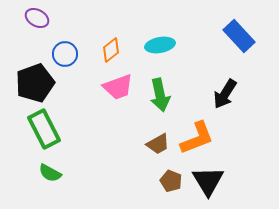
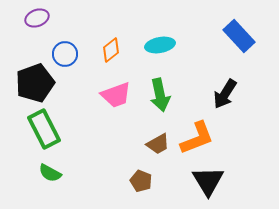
purple ellipse: rotated 50 degrees counterclockwise
pink trapezoid: moved 2 px left, 8 px down
brown pentagon: moved 30 px left
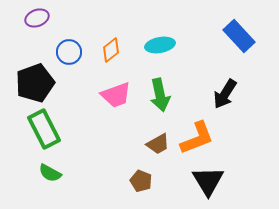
blue circle: moved 4 px right, 2 px up
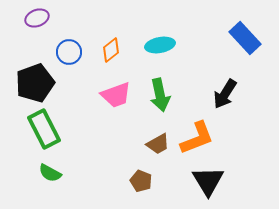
blue rectangle: moved 6 px right, 2 px down
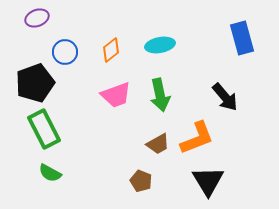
blue rectangle: moved 3 px left; rotated 28 degrees clockwise
blue circle: moved 4 px left
black arrow: moved 3 px down; rotated 72 degrees counterclockwise
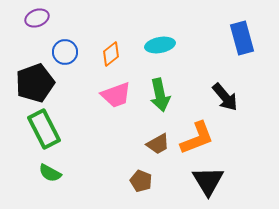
orange diamond: moved 4 px down
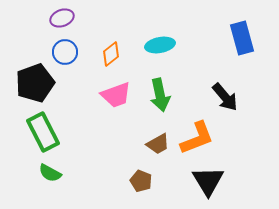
purple ellipse: moved 25 px right
green rectangle: moved 1 px left, 3 px down
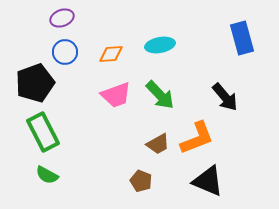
orange diamond: rotated 35 degrees clockwise
green arrow: rotated 32 degrees counterclockwise
green semicircle: moved 3 px left, 2 px down
black triangle: rotated 36 degrees counterclockwise
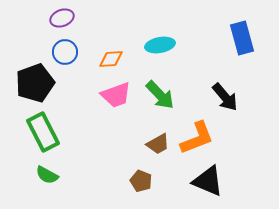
orange diamond: moved 5 px down
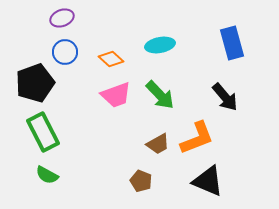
blue rectangle: moved 10 px left, 5 px down
orange diamond: rotated 45 degrees clockwise
